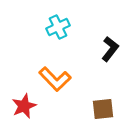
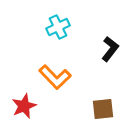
orange L-shape: moved 2 px up
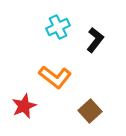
black L-shape: moved 15 px left, 9 px up
orange L-shape: rotated 8 degrees counterclockwise
brown square: moved 13 px left, 2 px down; rotated 35 degrees counterclockwise
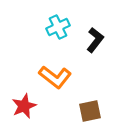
brown square: rotated 30 degrees clockwise
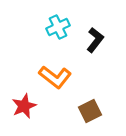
brown square: rotated 15 degrees counterclockwise
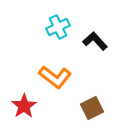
black L-shape: moved 1 px down; rotated 80 degrees counterclockwise
red star: rotated 10 degrees counterclockwise
brown square: moved 2 px right, 3 px up
